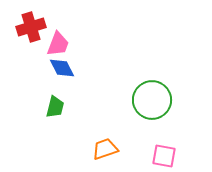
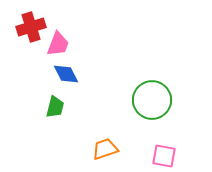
blue diamond: moved 4 px right, 6 px down
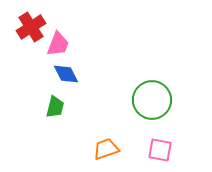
red cross: rotated 16 degrees counterclockwise
orange trapezoid: moved 1 px right
pink square: moved 4 px left, 6 px up
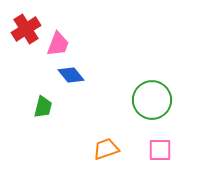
red cross: moved 5 px left, 2 px down
blue diamond: moved 5 px right, 1 px down; rotated 12 degrees counterclockwise
green trapezoid: moved 12 px left
pink square: rotated 10 degrees counterclockwise
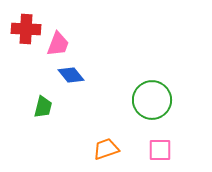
red cross: rotated 36 degrees clockwise
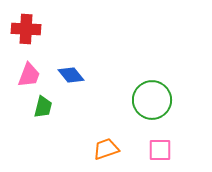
pink trapezoid: moved 29 px left, 31 px down
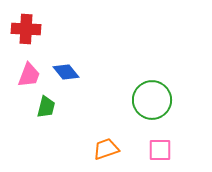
blue diamond: moved 5 px left, 3 px up
green trapezoid: moved 3 px right
